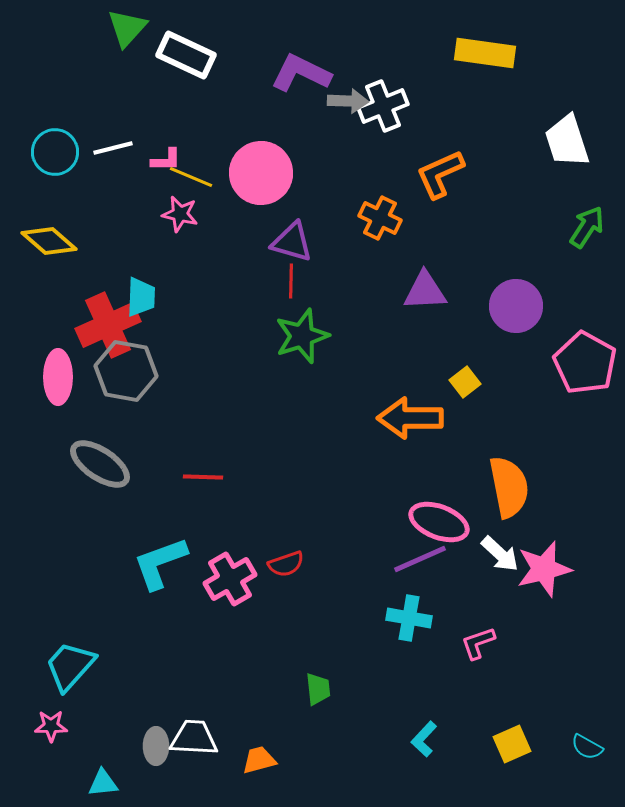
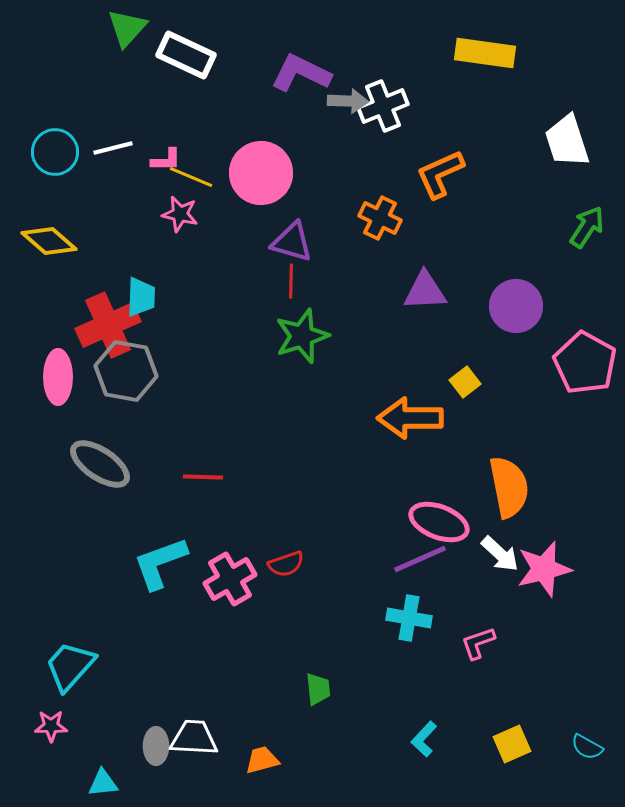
orange trapezoid at (259, 760): moved 3 px right
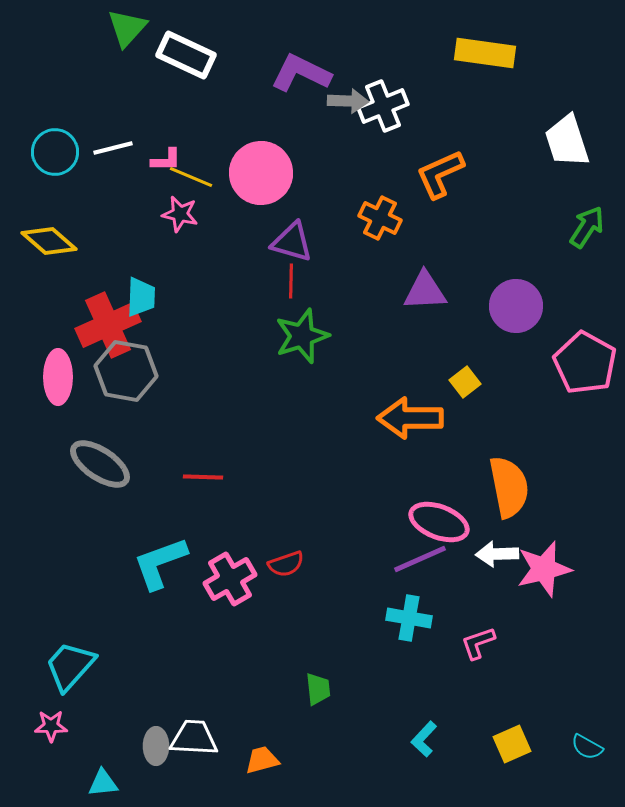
white arrow at (500, 554): moved 3 px left; rotated 135 degrees clockwise
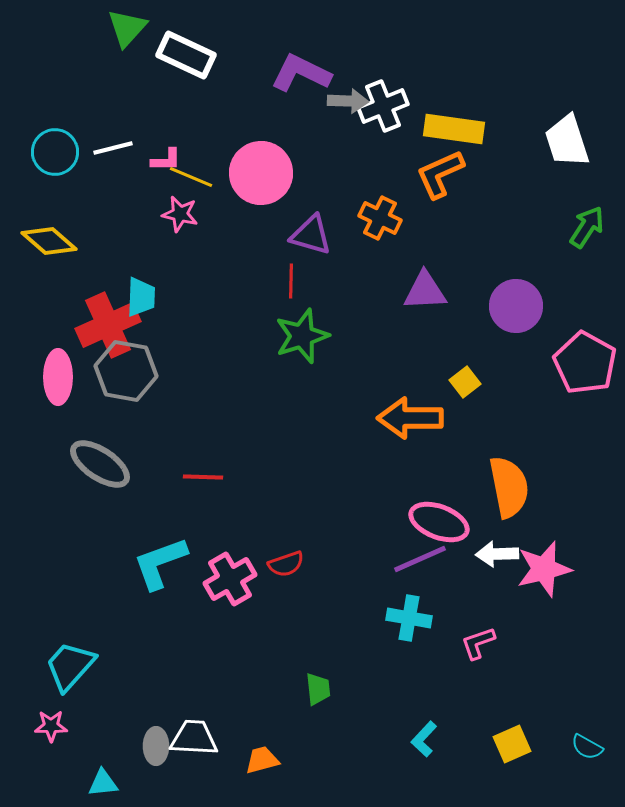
yellow rectangle at (485, 53): moved 31 px left, 76 px down
purple triangle at (292, 242): moved 19 px right, 7 px up
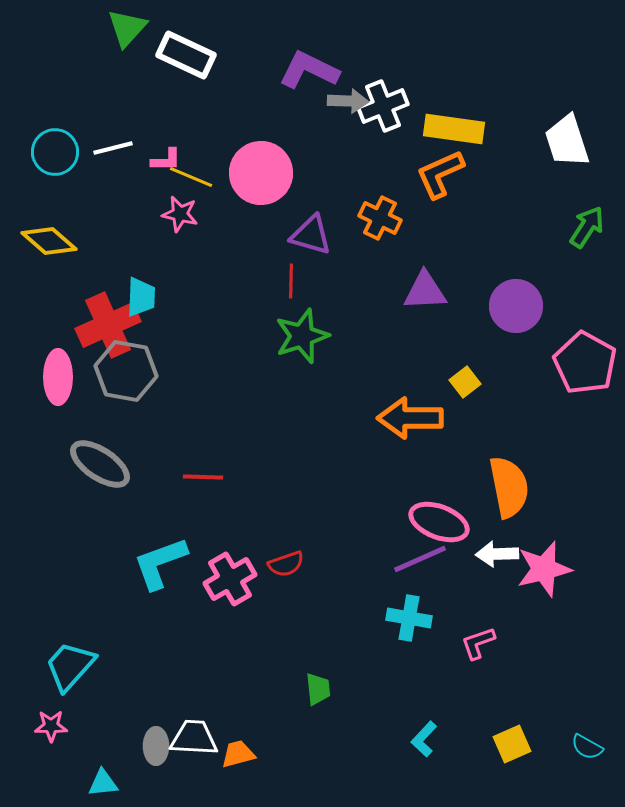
purple L-shape at (301, 73): moved 8 px right, 3 px up
orange trapezoid at (262, 760): moved 24 px left, 6 px up
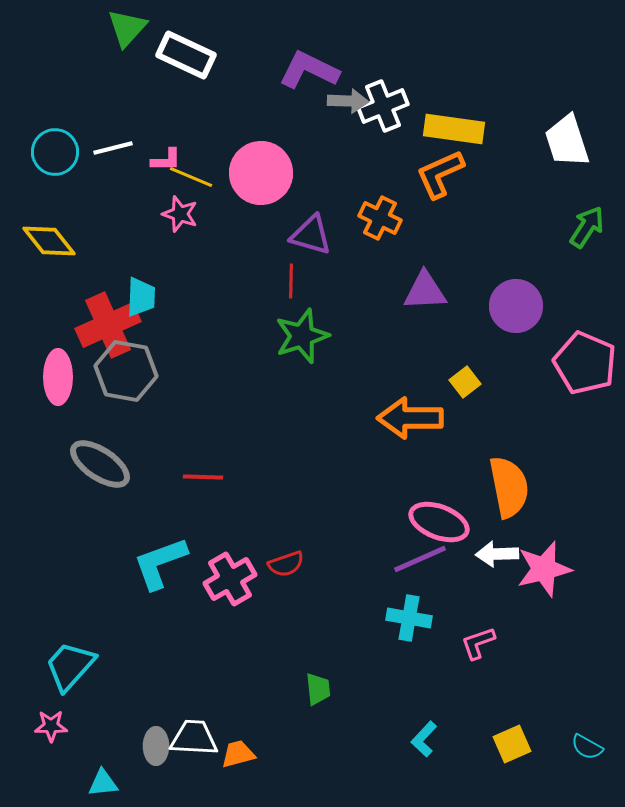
pink star at (180, 214): rotated 6 degrees clockwise
yellow diamond at (49, 241): rotated 10 degrees clockwise
pink pentagon at (585, 363): rotated 6 degrees counterclockwise
